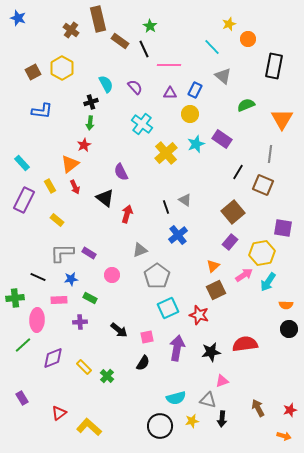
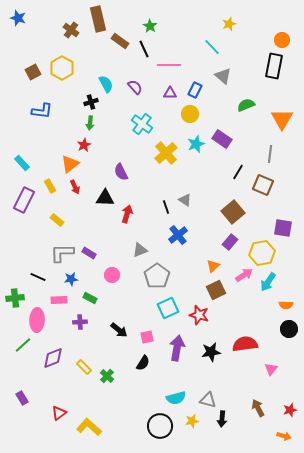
orange circle at (248, 39): moved 34 px right, 1 px down
black triangle at (105, 198): rotated 36 degrees counterclockwise
pink triangle at (222, 381): moved 49 px right, 12 px up; rotated 32 degrees counterclockwise
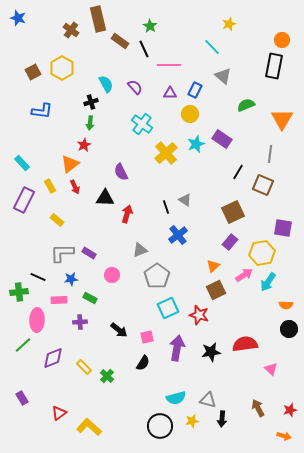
brown square at (233, 212): rotated 15 degrees clockwise
green cross at (15, 298): moved 4 px right, 6 px up
pink triangle at (271, 369): rotated 24 degrees counterclockwise
